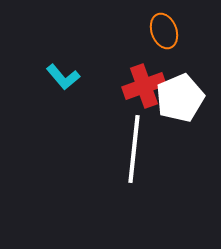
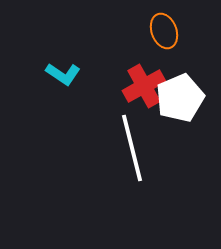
cyan L-shape: moved 3 px up; rotated 16 degrees counterclockwise
red cross: rotated 9 degrees counterclockwise
white line: moved 2 px left, 1 px up; rotated 20 degrees counterclockwise
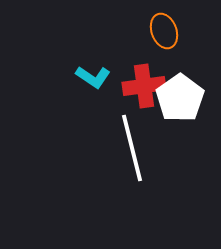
cyan L-shape: moved 30 px right, 3 px down
red cross: rotated 21 degrees clockwise
white pentagon: rotated 12 degrees counterclockwise
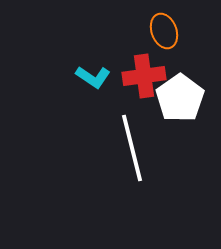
red cross: moved 10 px up
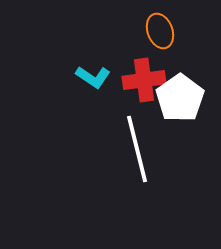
orange ellipse: moved 4 px left
red cross: moved 4 px down
white line: moved 5 px right, 1 px down
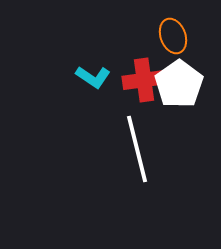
orange ellipse: moved 13 px right, 5 px down
white pentagon: moved 1 px left, 14 px up
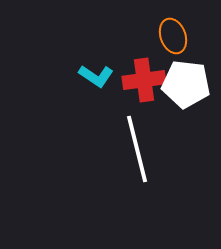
cyan L-shape: moved 3 px right, 1 px up
white pentagon: moved 7 px right; rotated 30 degrees counterclockwise
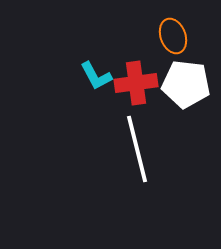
cyan L-shape: rotated 28 degrees clockwise
red cross: moved 8 px left, 3 px down
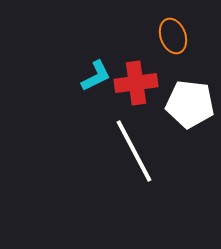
cyan L-shape: rotated 88 degrees counterclockwise
white pentagon: moved 4 px right, 20 px down
white line: moved 3 px left, 2 px down; rotated 14 degrees counterclockwise
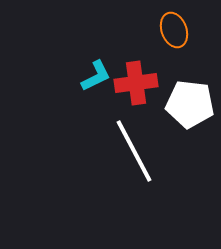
orange ellipse: moved 1 px right, 6 px up
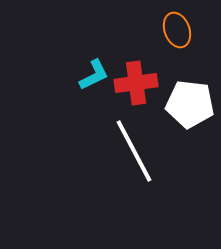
orange ellipse: moved 3 px right
cyan L-shape: moved 2 px left, 1 px up
